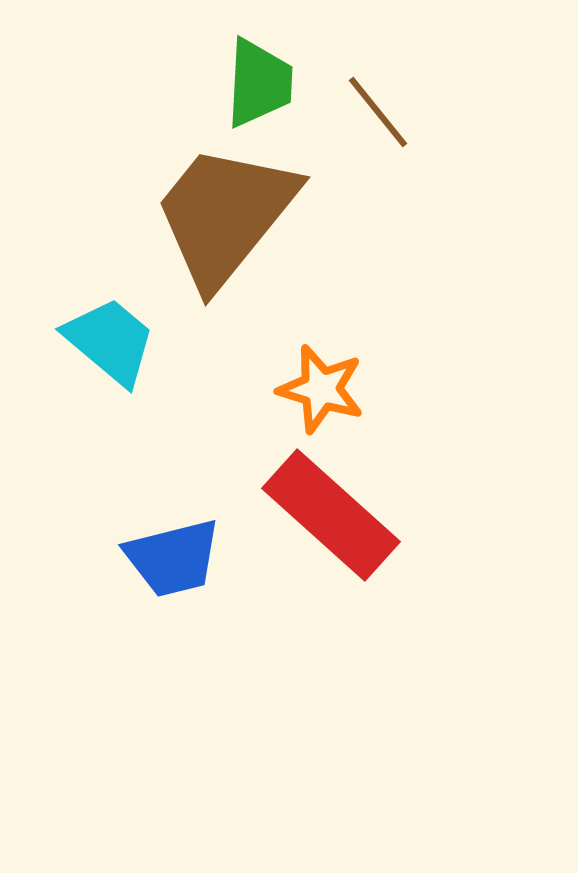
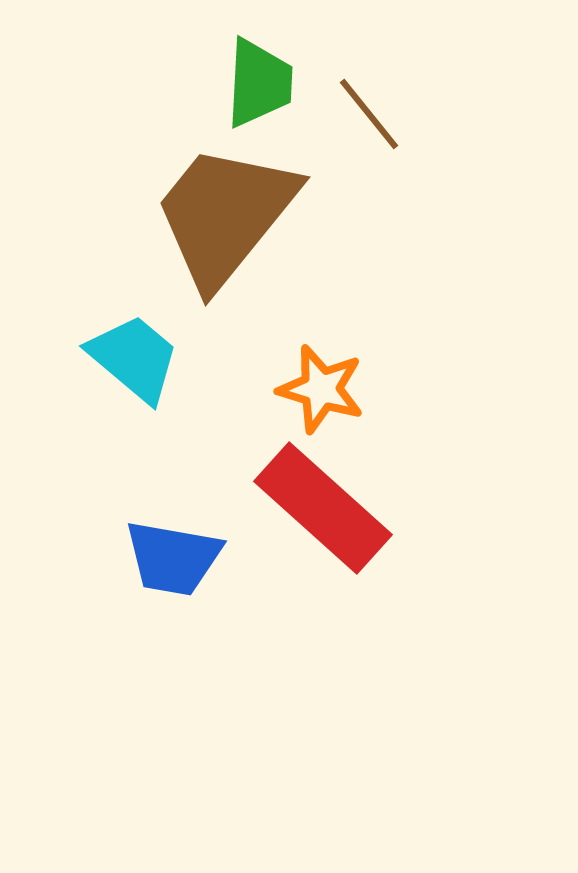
brown line: moved 9 px left, 2 px down
cyan trapezoid: moved 24 px right, 17 px down
red rectangle: moved 8 px left, 7 px up
blue trapezoid: rotated 24 degrees clockwise
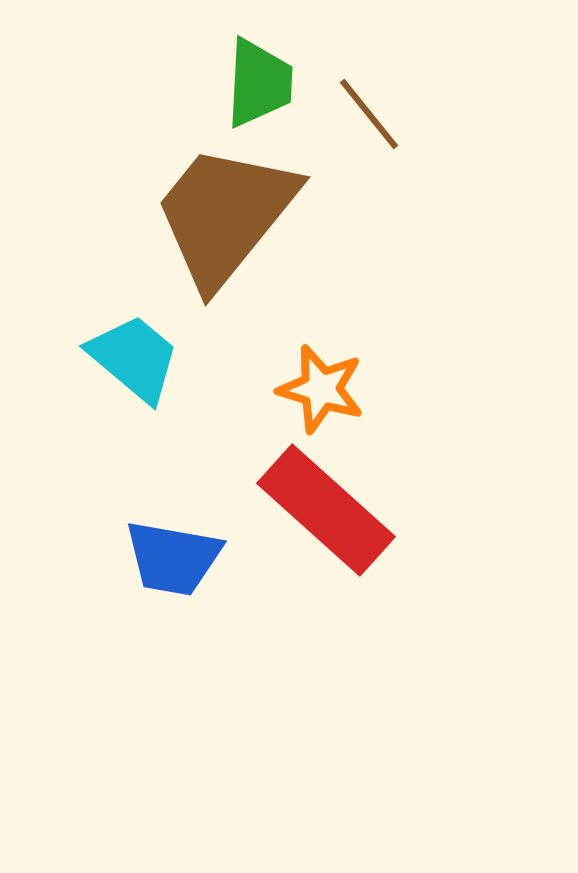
red rectangle: moved 3 px right, 2 px down
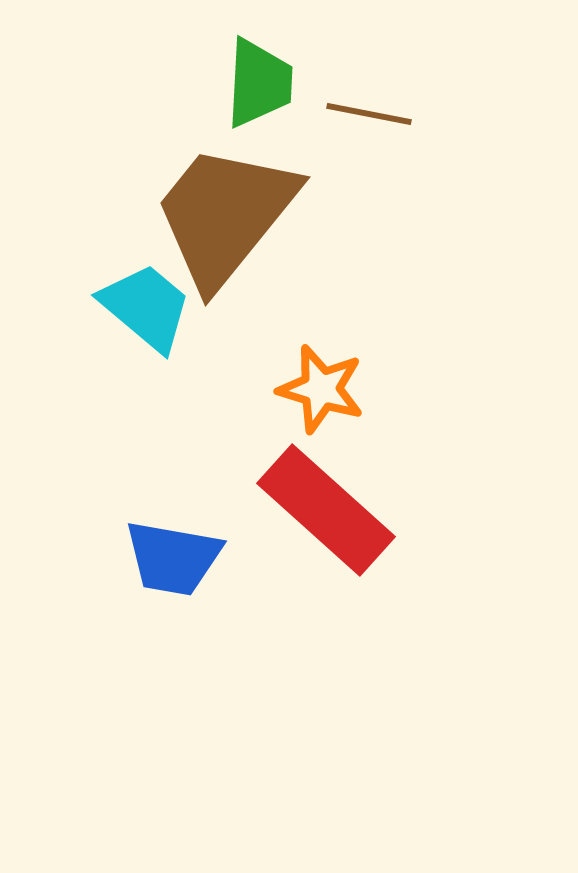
brown line: rotated 40 degrees counterclockwise
cyan trapezoid: moved 12 px right, 51 px up
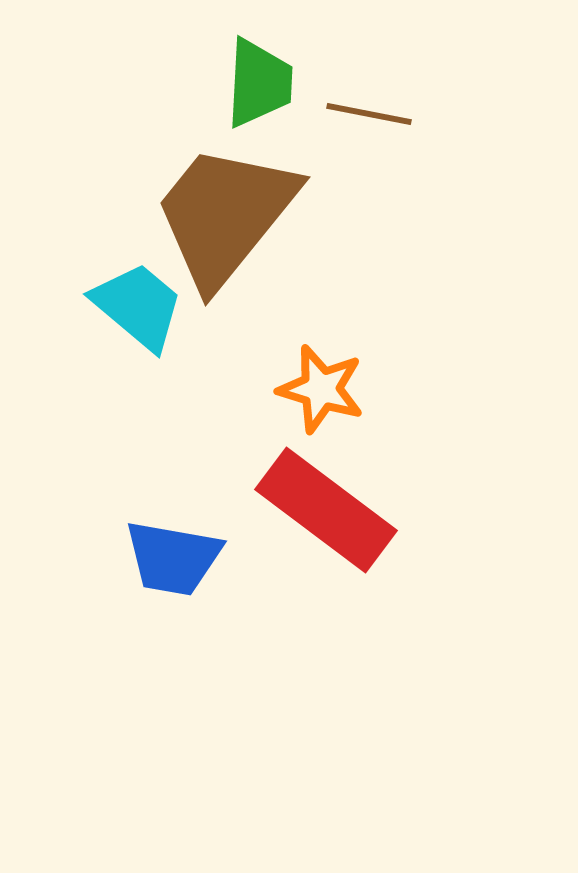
cyan trapezoid: moved 8 px left, 1 px up
red rectangle: rotated 5 degrees counterclockwise
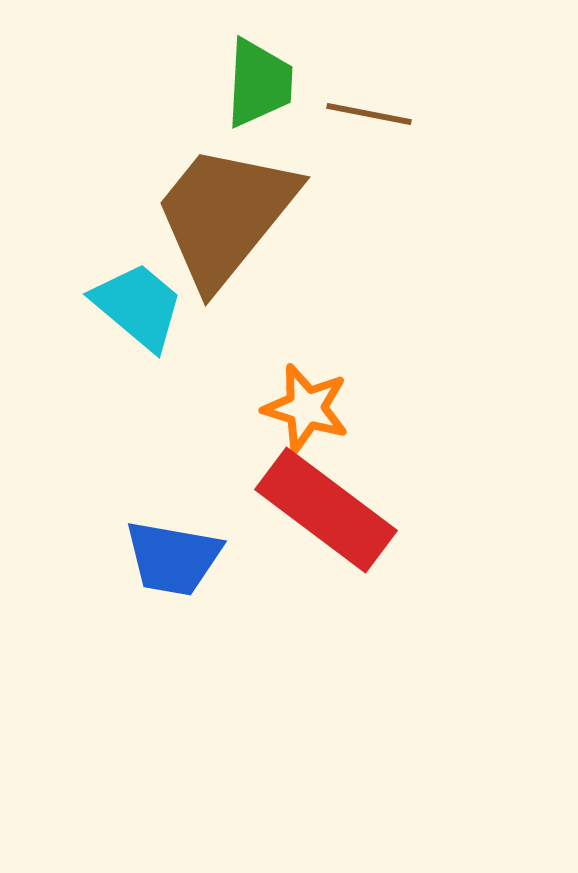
orange star: moved 15 px left, 19 px down
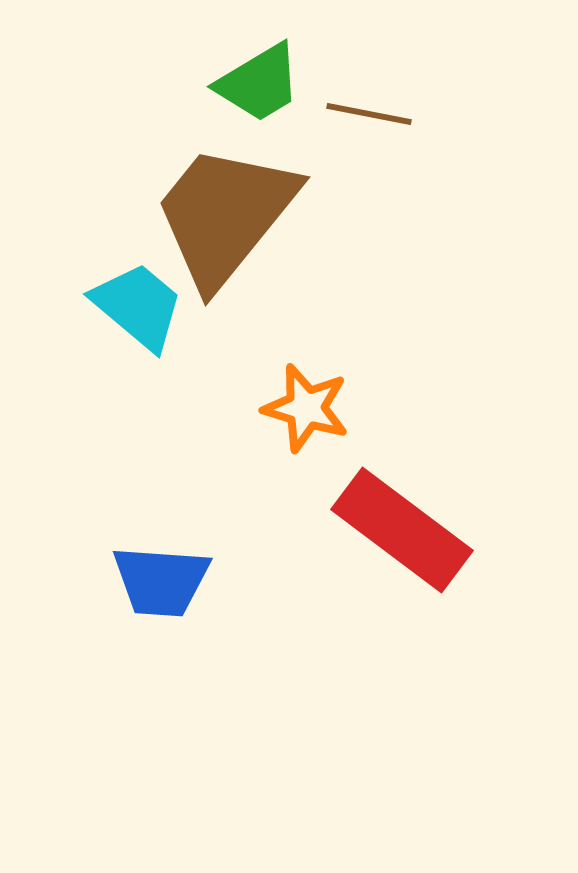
green trapezoid: rotated 56 degrees clockwise
red rectangle: moved 76 px right, 20 px down
blue trapezoid: moved 12 px left, 23 px down; rotated 6 degrees counterclockwise
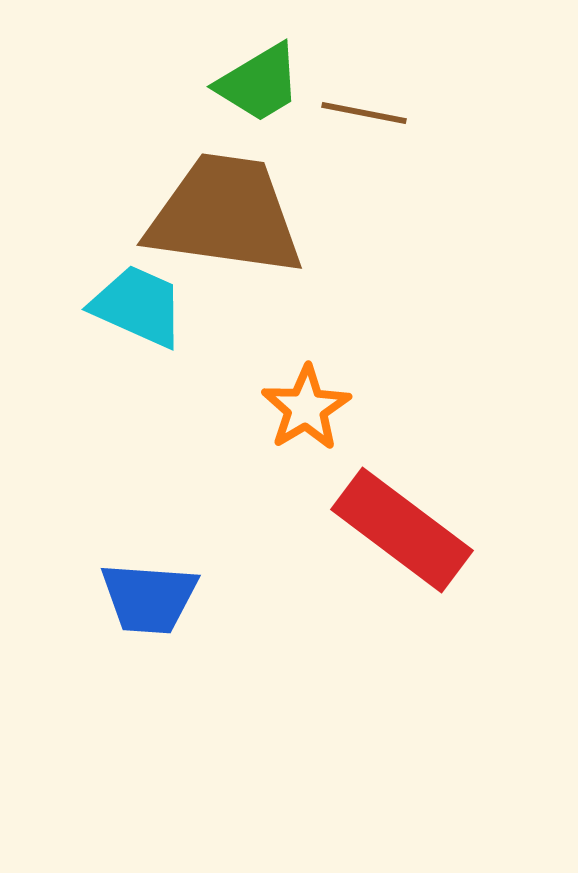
brown line: moved 5 px left, 1 px up
brown trapezoid: rotated 59 degrees clockwise
cyan trapezoid: rotated 16 degrees counterclockwise
orange star: rotated 24 degrees clockwise
blue trapezoid: moved 12 px left, 17 px down
